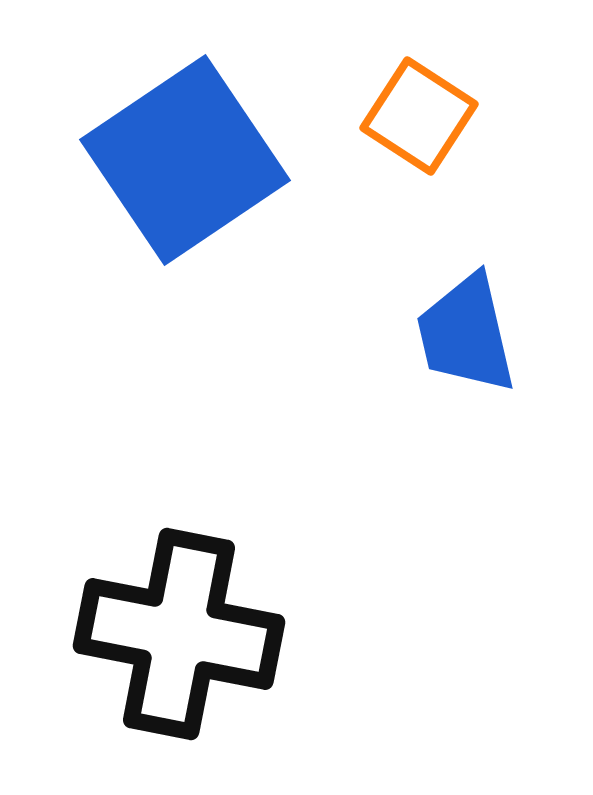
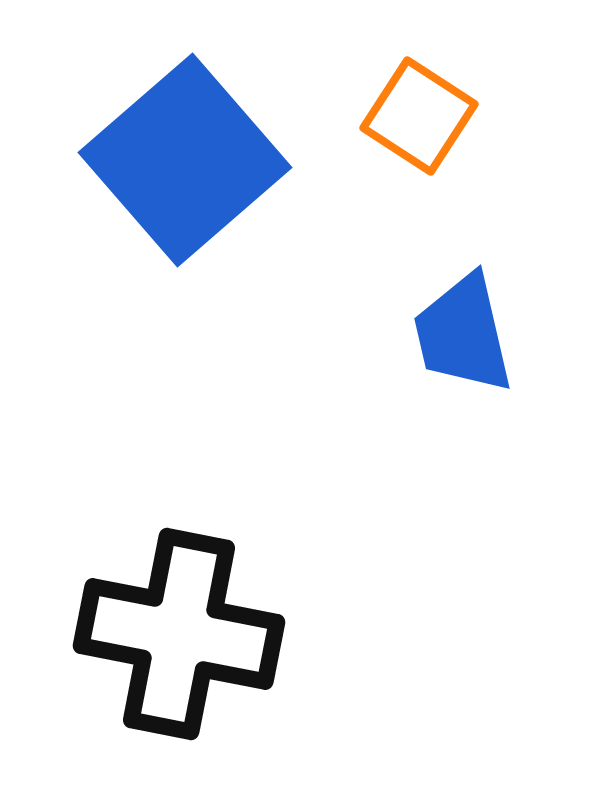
blue square: rotated 7 degrees counterclockwise
blue trapezoid: moved 3 px left
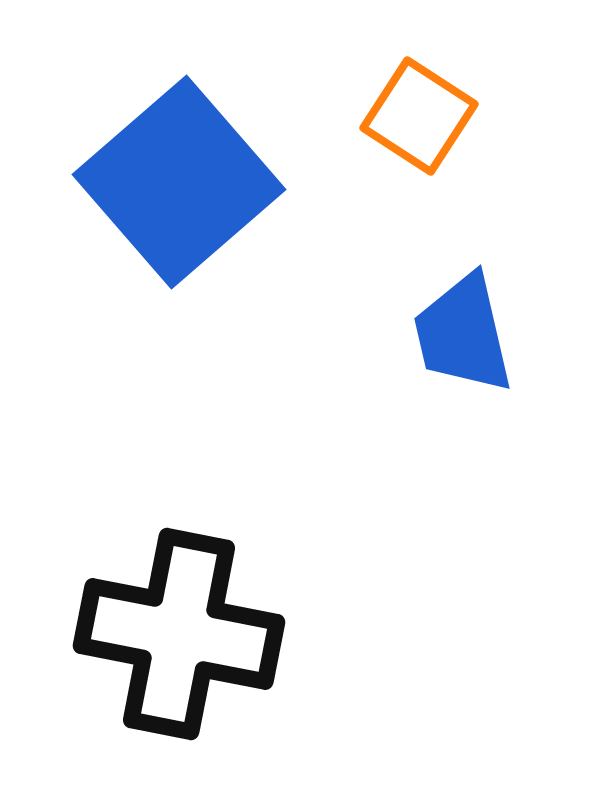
blue square: moved 6 px left, 22 px down
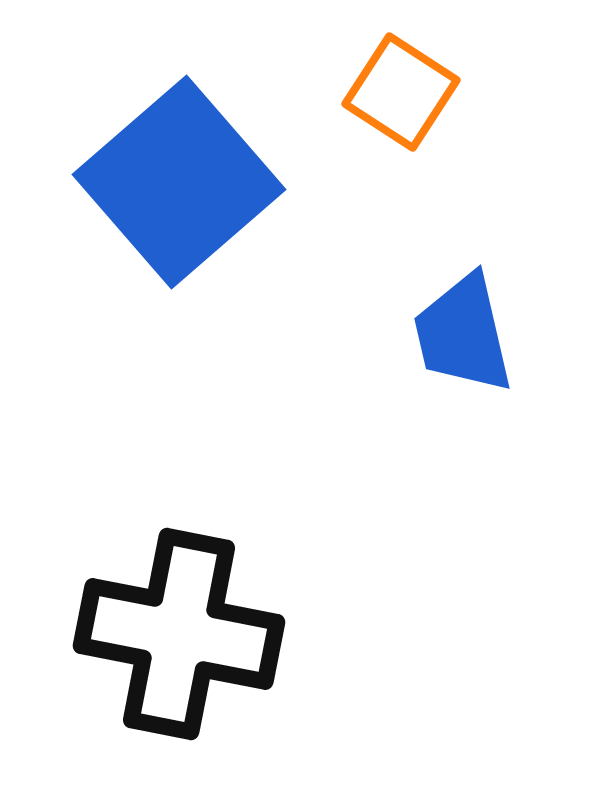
orange square: moved 18 px left, 24 px up
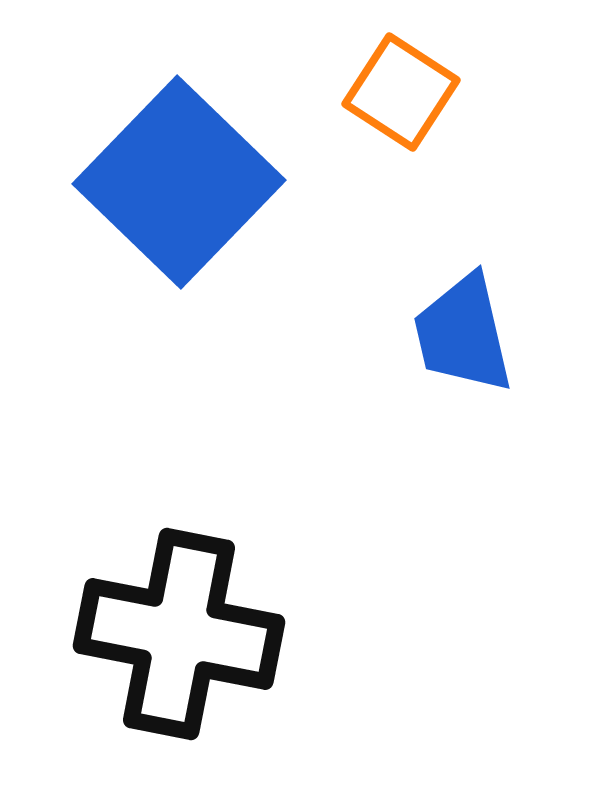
blue square: rotated 5 degrees counterclockwise
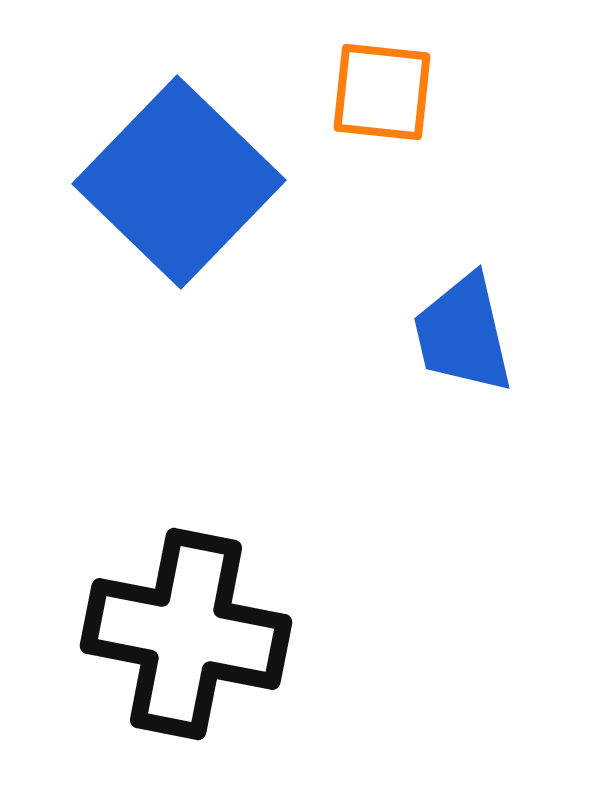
orange square: moved 19 px left; rotated 27 degrees counterclockwise
black cross: moved 7 px right
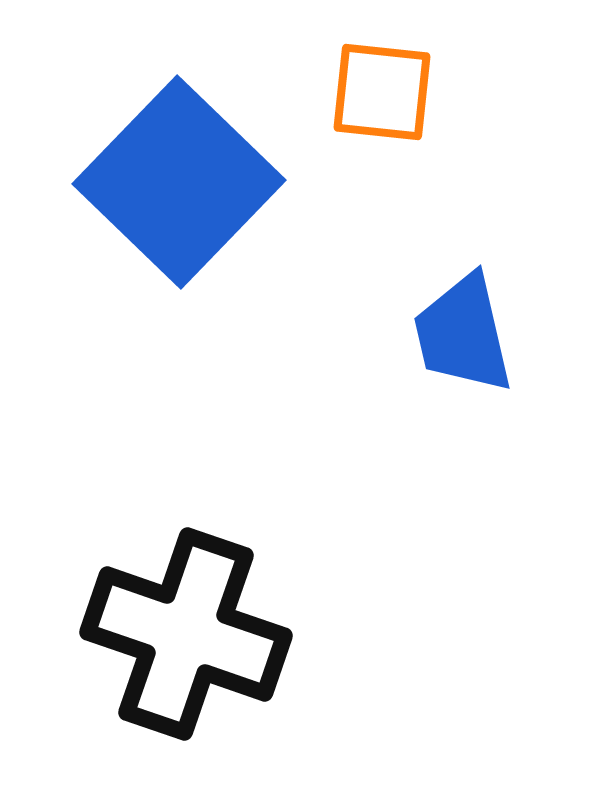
black cross: rotated 8 degrees clockwise
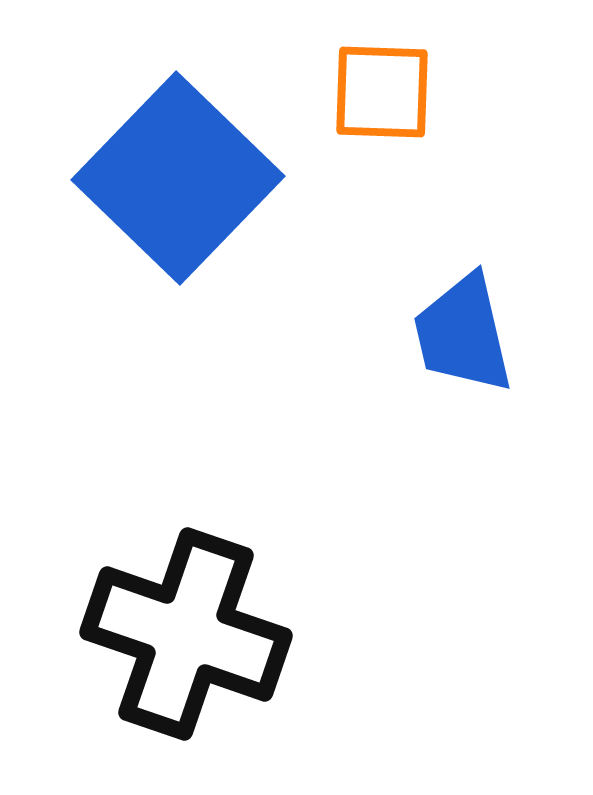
orange square: rotated 4 degrees counterclockwise
blue square: moved 1 px left, 4 px up
